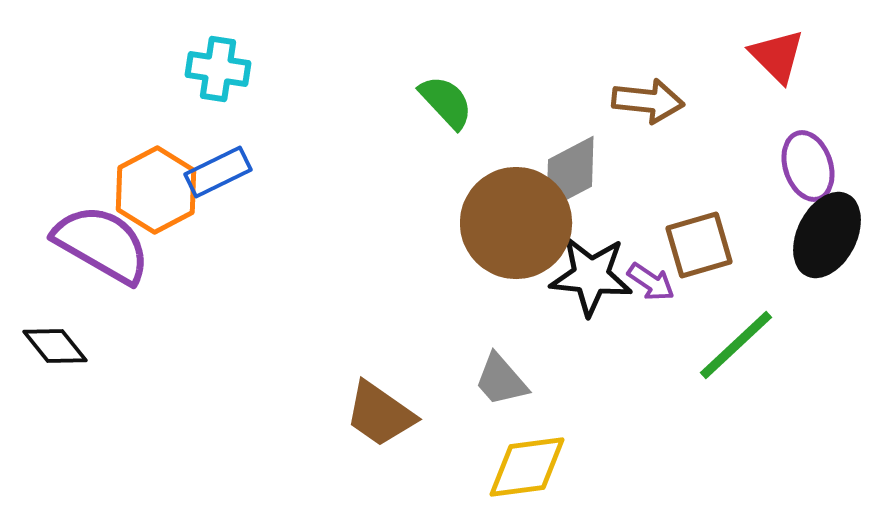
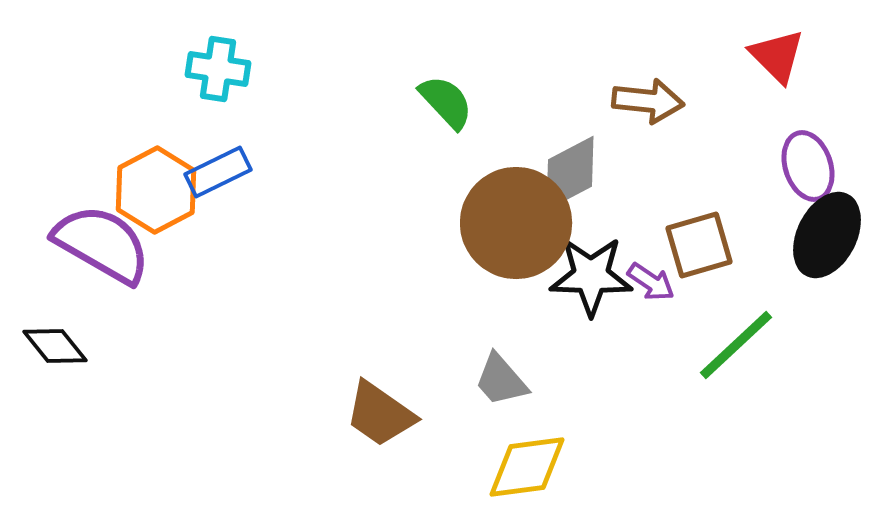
black star: rotated 4 degrees counterclockwise
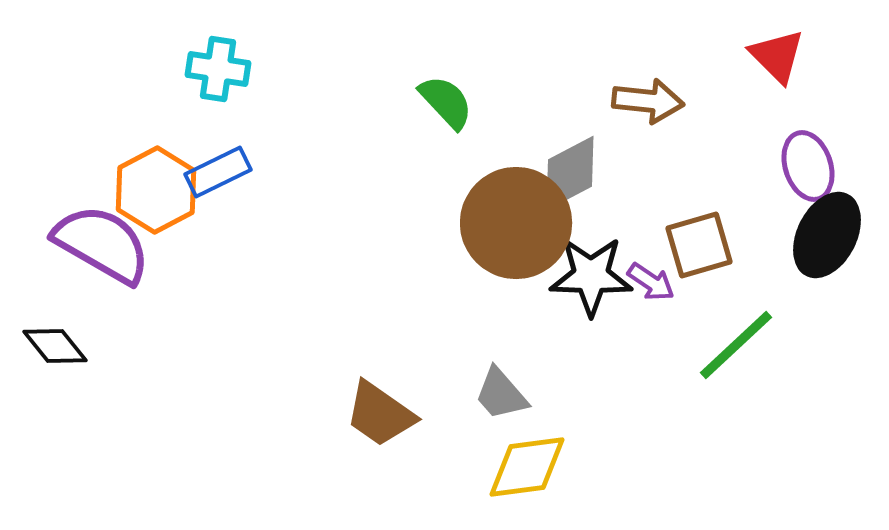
gray trapezoid: moved 14 px down
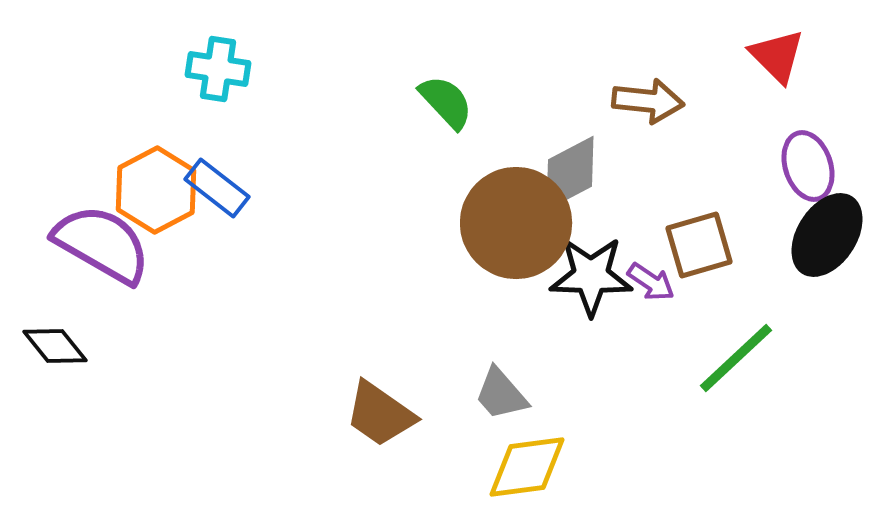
blue rectangle: moved 1 px left, 16 px down; rotated 64 degrees clockwise
black ellipse: rotated 6 degrees clockwise
green line: moved 13 px down
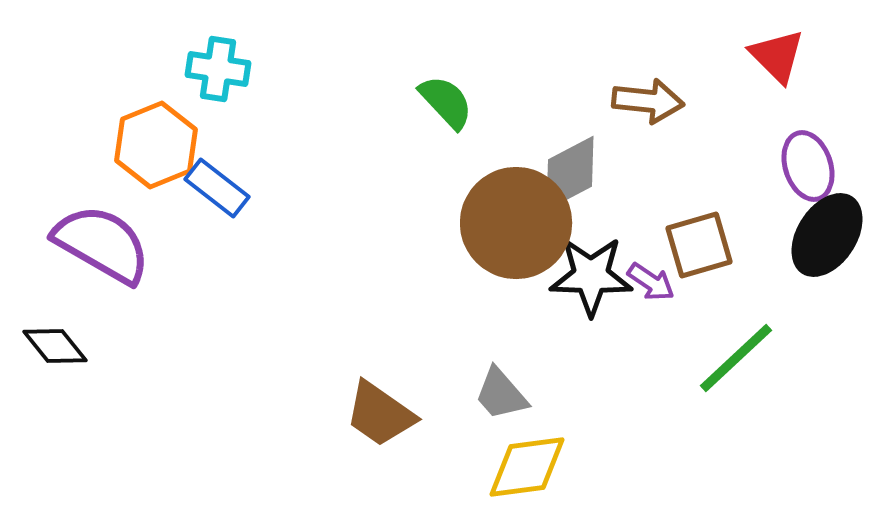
orange hexagon: moved 45 px up; rotated 6 degrees clockwise
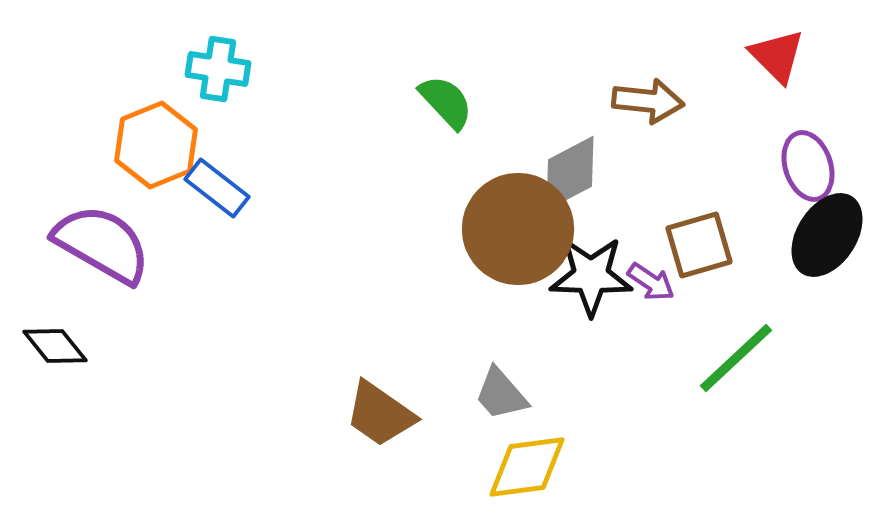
brown circle: moved 2 px right, 6 px down
